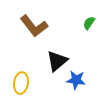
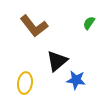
yellow ellipse: moved 4 px right
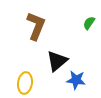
brown L-shape: moved 2 px right; rotated 120 degrees counterclockwise
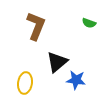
green semicircle: rotated 104 degrees counterclockwise
black triangle: moved 1 px down
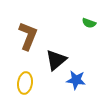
brown L-shape: moved 8 px left, 10 px down
black triangle: moved 1 px left, 2 px up
